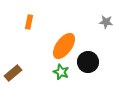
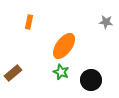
black circle: moved 3 px right, 18 px down
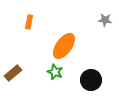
gray star: moved 1 px left, 2 px up
green star: moved 6 px left
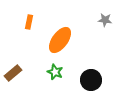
orange ellipse: moved 4 px left, 6 px up
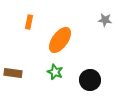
brown rectangle: rotated 48 degrees clockwise
black circle: moved 1 px left
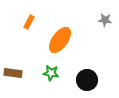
orange rectangle: rotated 16 degrees clockwise
green star: moved 4 px left, 1 px down; rotated 14 degrees counterclockwise
black circle: moved 3 px left
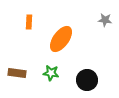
orange rectangle: rotated 24 degrees counterclockwise
orange ellipse: moved 1 px right, 1 px up
brown rectangle: moved 4 px right
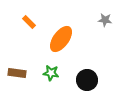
orange rectangle: rotated 48 degrees counterclockwise
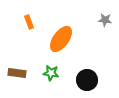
orange rectangle: rotated 24 degrees clockwise
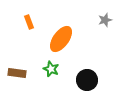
gray star: rotated 24 degrees counterclockwise
green star: moved 4 px up; rotated 14 degrees clockwise
